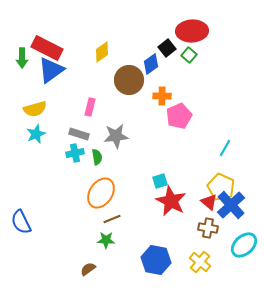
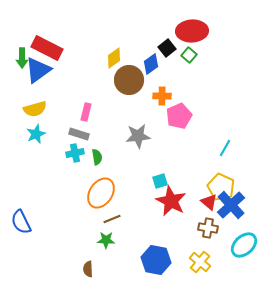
yellow diamond: moved 12 px right, 6 px down
blue triangle: moved 13 px left
pink rectangle: moved 4 px left, 5 px down
gray star: moved 22 px right
brown semicircle: rotated 56 degrees counterclockwise
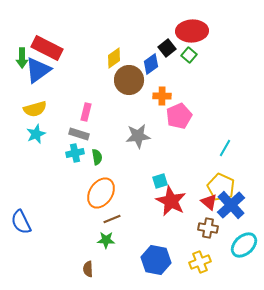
yellow cross: rotated 30 degrees clockwise
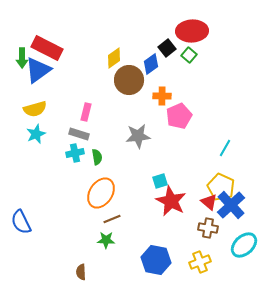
brown semicircle: moved 7 px left, 3 px down
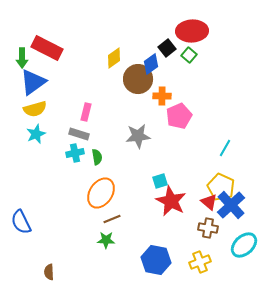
blue triangle: moved 5 px left, 12 px down
brown circle: moved 9 px right, 1 px up
brown semicircle: moved 32 px left
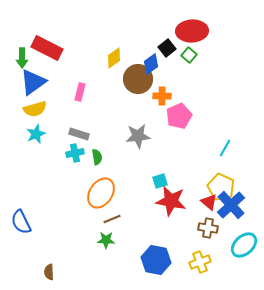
pink rectangle: moved 6 px left, 20 px up
red star: rotated 16 degrees counterclockwise
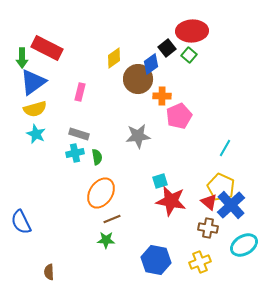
cyan star: rotated 24 degrees counterclockwise
cyan ellipse: rotated 12 degrees clockwise
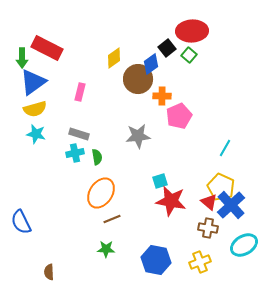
cyan star: rotated 12 degrees counterclockwise
green star: moved 9 px down
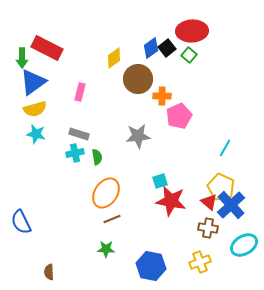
blue diamond: moved 16 px up
orange ellipse: moved 5 px right
blue hexagon: moved 5 px left, 6 px down
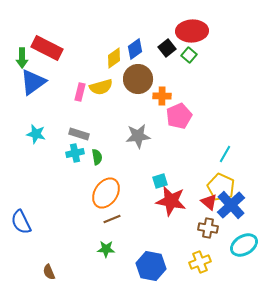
blue diamond: moved 16 px left, 1 px down
yellow semicircle: moved 66 px right, 22 px up
cyan line: moved 6 px down
brown semicircle: rotated 21 degrees counterclockwise
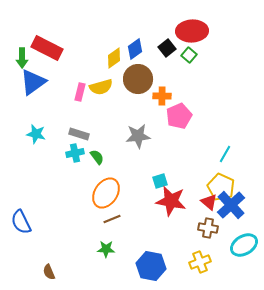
green semicircle: rotated 28 degrees counterclockwise
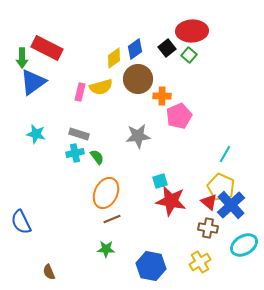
orange ellipse: rotated 8 degrees counterclockwise
yellow cross: rotated 10 degrees counterclockwise
